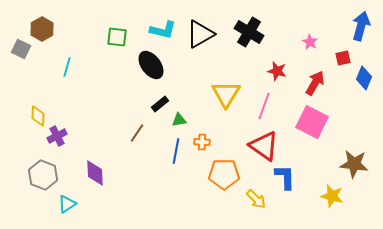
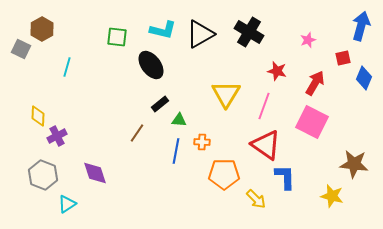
pink star: moved 2 px left, 2 px up; rotated 21 degrees clockwise
green triangle: rotated 14 degrees clockwise
red triangle: moved 2 px right, 1 px up
purple diamond: rotated 16 degrees counterclockwise
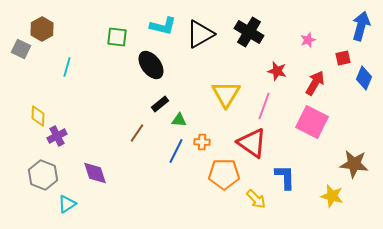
cyan L-shape: moved 4 px up
red triangle: moved 14 px left, 2 px up
blue line: rotated 15 degrees clockwise
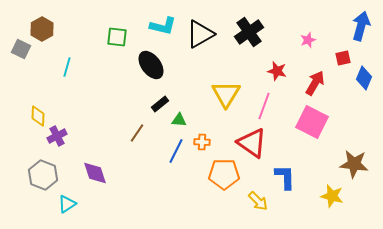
black cross: rotated 24 degrees clockwise
yellow arrow: moved 2 px right, 2 px down
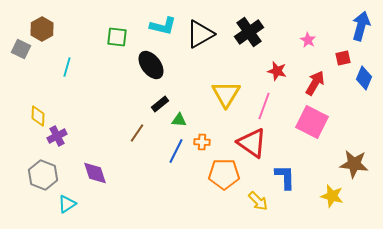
pink star: rotated 21 degrees counterclockwise
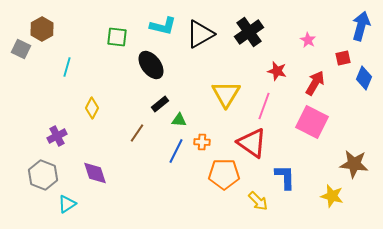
yellow diamond: moved 54 px right, 8 px up; rotated 25 degrees clockwise
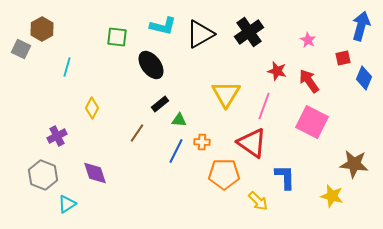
red arrow: moved 6 px left, 2 px up; rotated 65 degrees counterclockwise
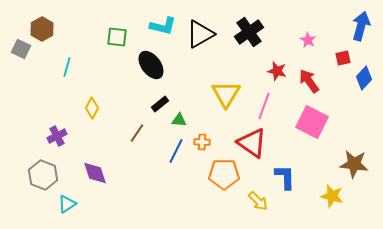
blue diamond: rotated 20 degrees clockwise
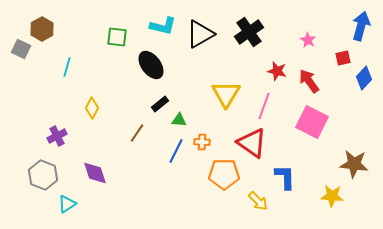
yellow star: rotated 10 degrees counterclockwise
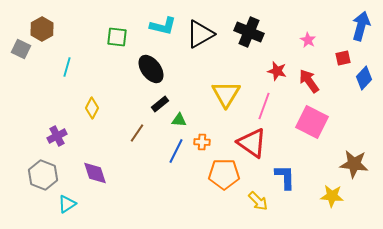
black cross: rotated 32 degrees counterclockwise
black ellipse: moved 4 px down
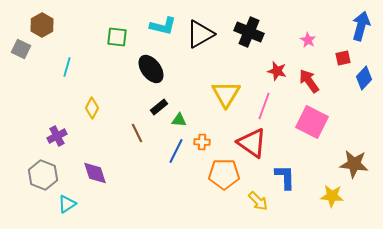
brown hexagon: moved 4 px up
black rectangle: moved 1 px left, 3 px down
brown line: rotated 60 degrees counterclockwise
